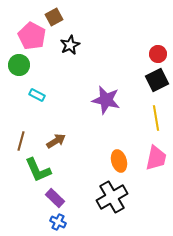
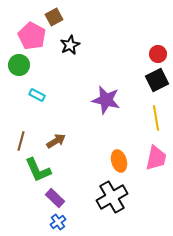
blue cross: rotated 28 degrees clockwise
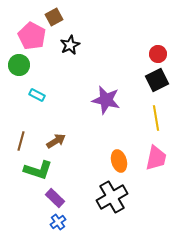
green L-shape: rotated 48 degrees counterclockwise
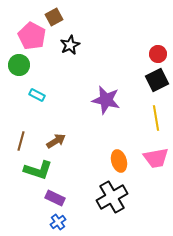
pink trapezoid: rotated 68 degrees clockwise
purple rectangle: rotated 18 degrees counterclockwise
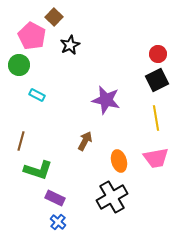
brown square: rotated 18 degrees counterclockwise
brown arrow: moved 29 px right; rotated 30 degrees counterclockwise
blue cross: rotated 14 degrees counterclockwise
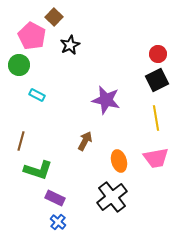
black cross: rotated 8 degrees counterclockwise
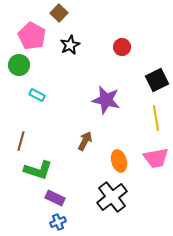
brown square: moved 5 px right, 4 px up
red circle: moved 36 px left, 7 px up
blue cross: rotated 28 degrees clockwise
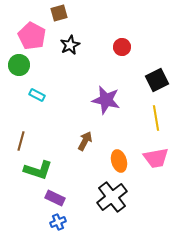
brown square: rotated 30 degrees clockwise
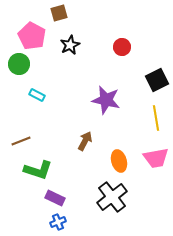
green circle: moved 1 px up
brown line: rotated 54 degrees clockwise
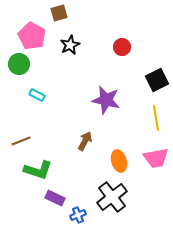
blue cross: moved 20 px right, 7 px up
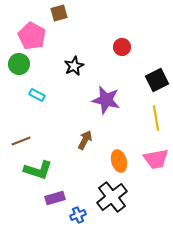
black star: moved 4 px right, 21 px down
brown arrow: moved 1 px up
pink trapezoid: moved 1 px down
purple rectangle: rotated 42 degrees counterclockwise
